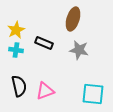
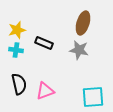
brown ellipse: moved 10 px right, 4 px down
yellow star: moved 1 px right; rotated 12 degrees clockwise
black semicircle: moved 2 px up
cyan square: moved 3 px down; rotated 10 degrees counterclockwise
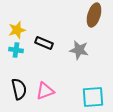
brown ellipse: moved 11 px right, 8 px up
black semicircle: moved 5 px down
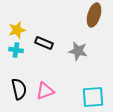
gray star: moved 1 px left, 1 px down
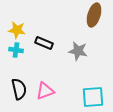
yellow star: rotated 24 degrees clockwise
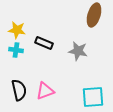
black semicircle: moved 1 px down
